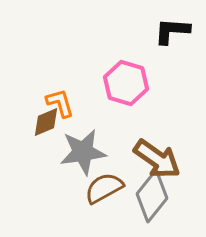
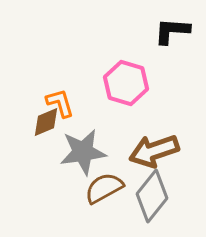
brown arrow: moved 3 px left, 8 px up; rotated 126 degrees clockwise
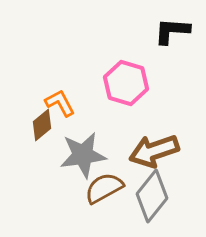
orange L-shape: rotated 12 degrees counterclockwise
brown diamond: moved 4 px left, 3 px down; rotated 16 degrees counterclockwise
gray star: moved 3 px down
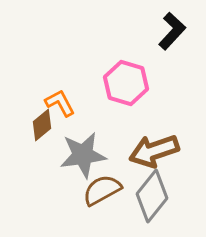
black L-shape: rotated 129 degrees clockwise
brown semicircle: moved 2 px left, 2 px down
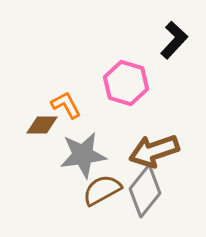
black L-shape: moved 2 px right, 9 px down
orange L-shape: moved 6 px right, 2 px down
brown diamond: rotated 40 degrees clockwise
gray diamond: moved 7 px left, 5 px up
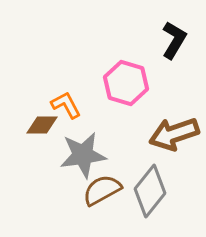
black L-shape: rotated 12 degrees counterclockwise
brown arrow: moved 20 px right, 17 px up
gray diamond: moved 5 px right
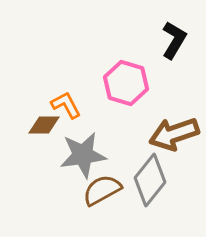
brown diamond: moved 2 px right
gray diamond: moved 11 px up
